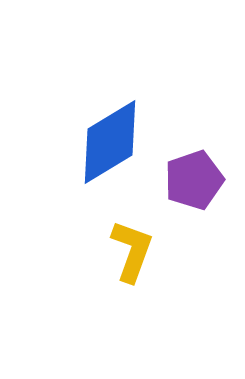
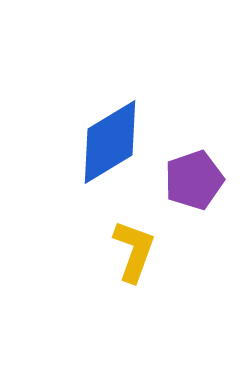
yellow L-shape: moved 2 px right
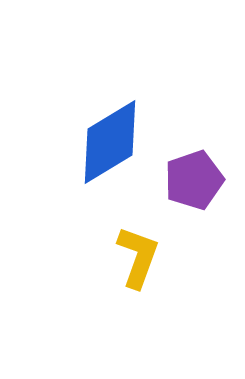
yellow L-shape: moved 4 px right, 6 px down
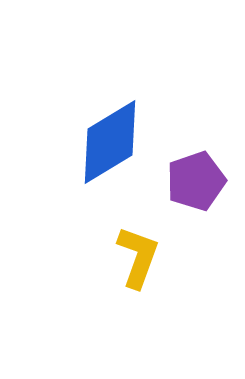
purple pentagon: moved 2 px right, 1 px down
